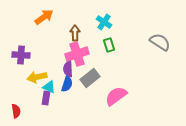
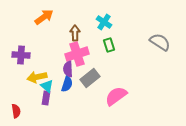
cyan triangle: moved 2 px left, 1 px up; rotated 16 degrees clockwise
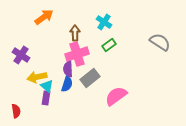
green rectangle: rotated 72 degrees clockwise
purple cross: rotated 30 degrees clockwise
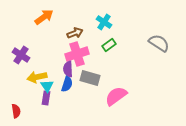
brown arrow: rotated 70 degrees clockwise
gray semicircle: moved 1 px left, 1 px down
gray rectangle: rotated 54 degrees clockwise
cyan triangle: rotated 16 degrees clockwise
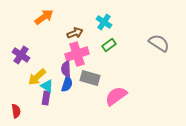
purple semicircle: moved 2 px left
yellow arrow: rotated 30 degrees counterclockwise
cyan triangle: rotated 24 degrees counterclockwise
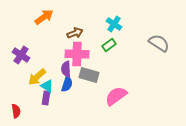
cyan cross: moved 10 px right, 2 px down
pink cross: rotated 20 degrees clockwise
gray rectangle: moved 1 px left, 3 px up
